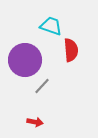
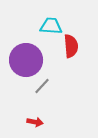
cyan trapezoid: rotated 15 degrees counterclockwise
red semicircle: moved 4 px up
purple circle: moved 1 px right
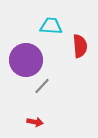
red semicircle: moved 9 px right
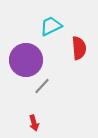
cyan trapezoid: rotated 30 degrees counterclockwise
red semicircle: moved 1 px left, 2 px down
red arrow: moved 1 px left, 1 px down; rotated 63 degrees clockwise
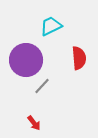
red semicircle: moved 10 px down
red arrow: rotated 21 degrees counterclockwise
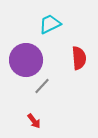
cyan trapezoid: moved 1 px left, 2 px up
red arrow: moved 2 px up
